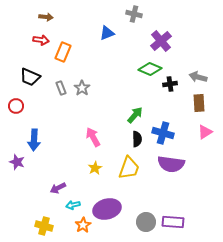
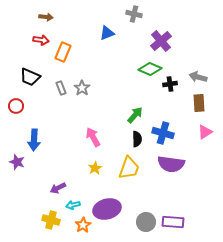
yellow cross: moved 7 px right, 6 px up
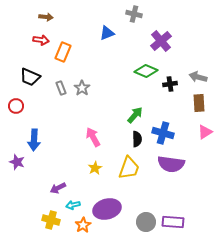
green diamond: moved 4 px left, 2 px down
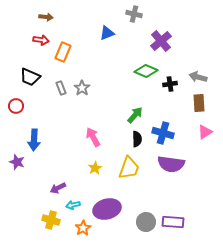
orange star: moved 3 px down
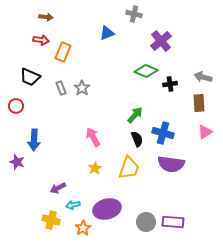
gray arrow: moved 5 px right
black semicircle: rotated 21 degrees counterclockwise
